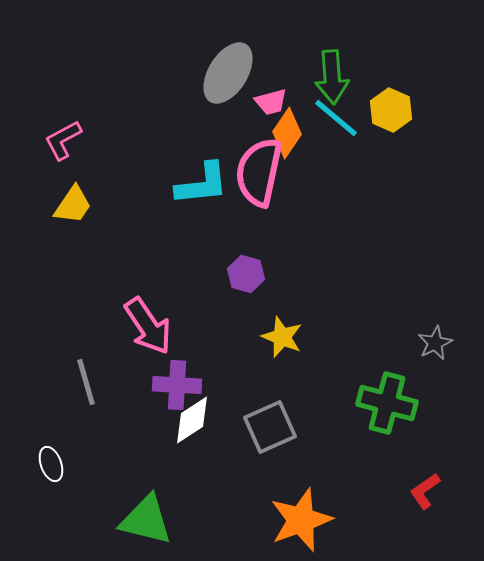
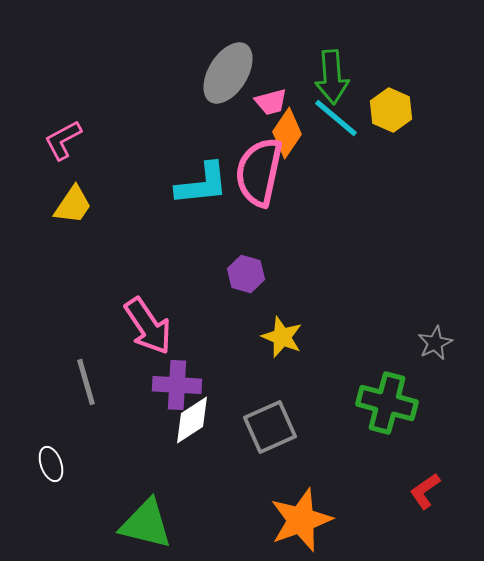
green triangle: moved 4 px down
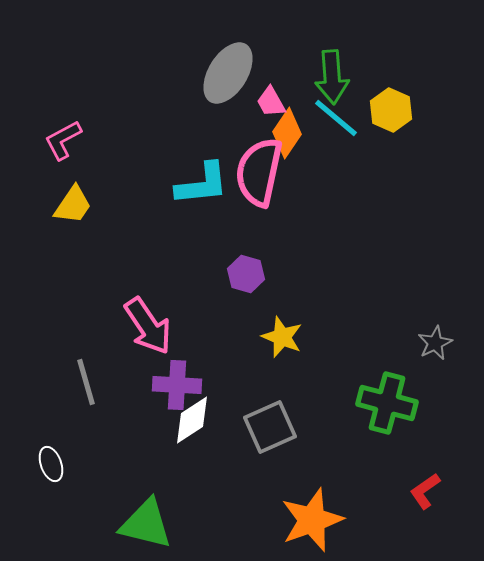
pink trapezoid: rotated 76 degrees clockwise
orange star: moved 11 px right
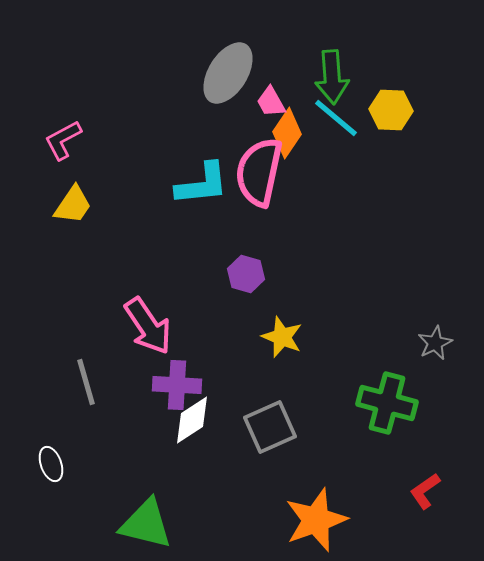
yellow hexagon: rotated 21 degrees counterclockwise
orange star: moved 4 px right
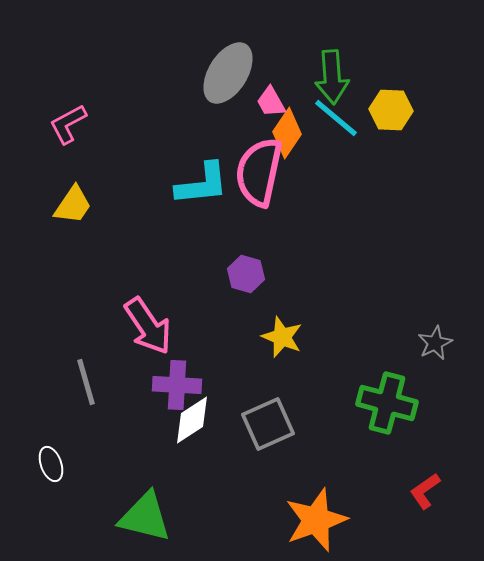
pink L-shape: moved 5 px right, 16 px up
gray square: moved 2 px left, 3 px up
green triangle: moved 1 px left, 7 px up
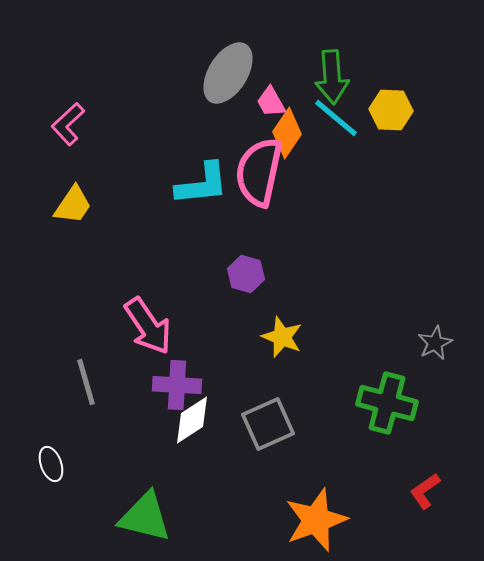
pink L-shape: rotated 15 degrees counterclockwise
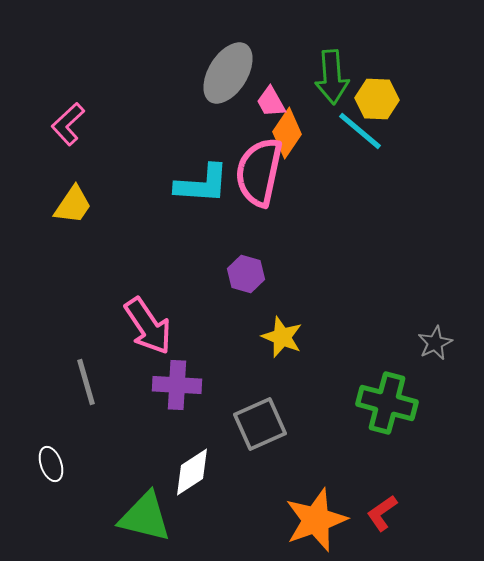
yellow hexagon: moved 14 px left, 11 px up
cyan line: moved 24 px right, 13 px down
cyan L-shape: rotated 10 degrees clockwise
white diamond: moved 52 px down
gray square: moved 8 px left
red L-shape: moved 43 px left, 22 px down
